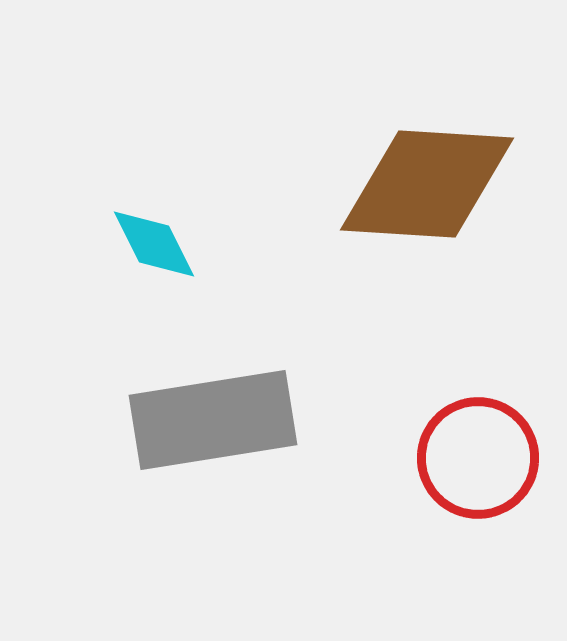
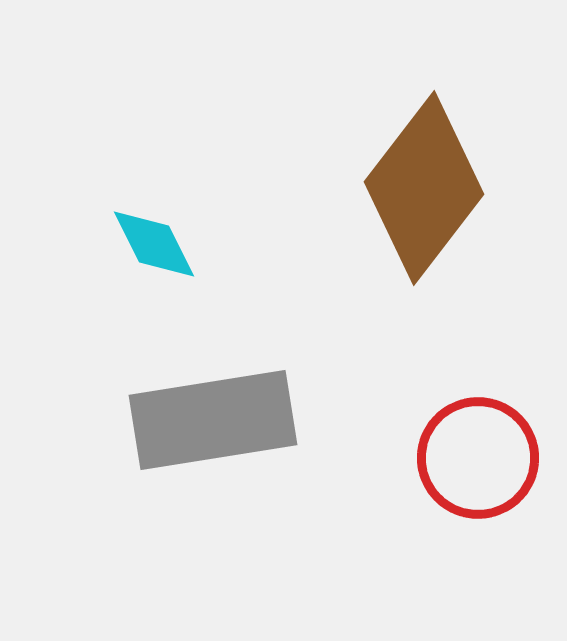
brown diamond: moved 3 px left, 4 px down; rotated 56 degrees counterclockwise
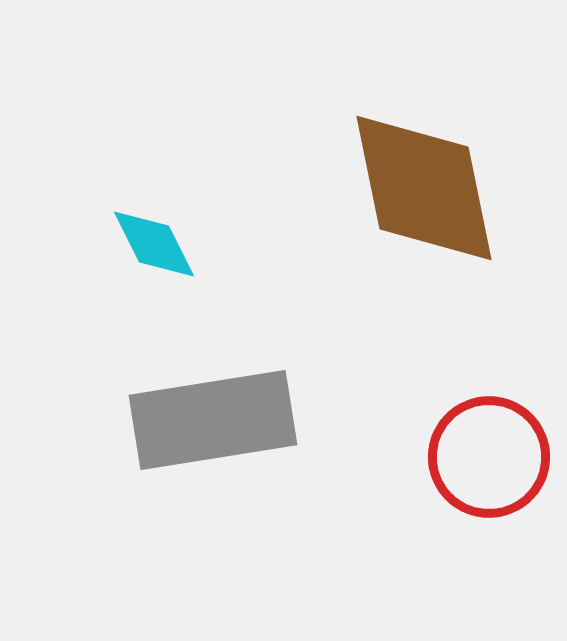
brown diamond: rotated 49 degrees counterclockwise
red circle: moved 11 px right, 1 px up
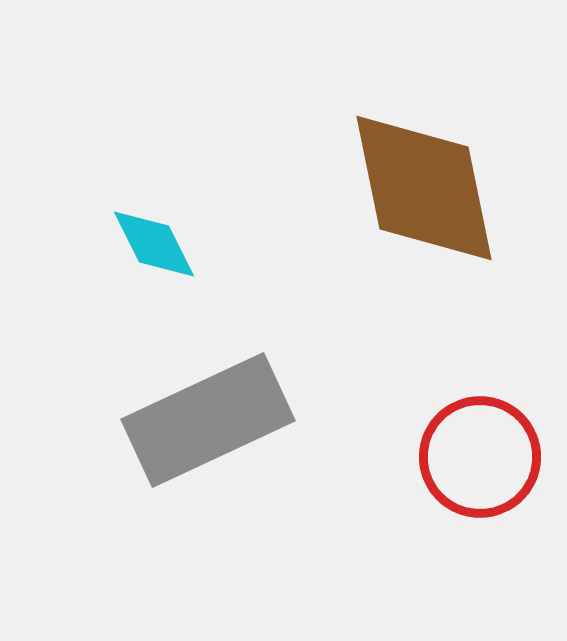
gray rectangle: moved 5 px left; rotated 16 degrees counterclockwise
red circle: moved 9 px left
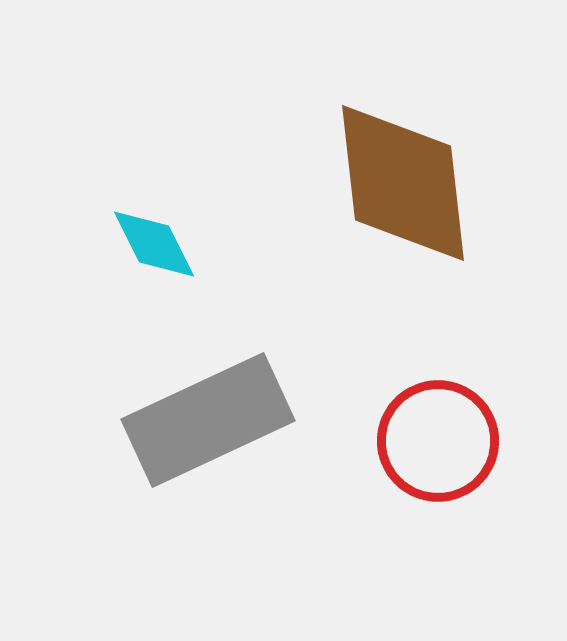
brown diamond: moved 21 px left, 5 px up; rotated 5 degrees clockwise
red circle: moved 42 px left, 16 px up
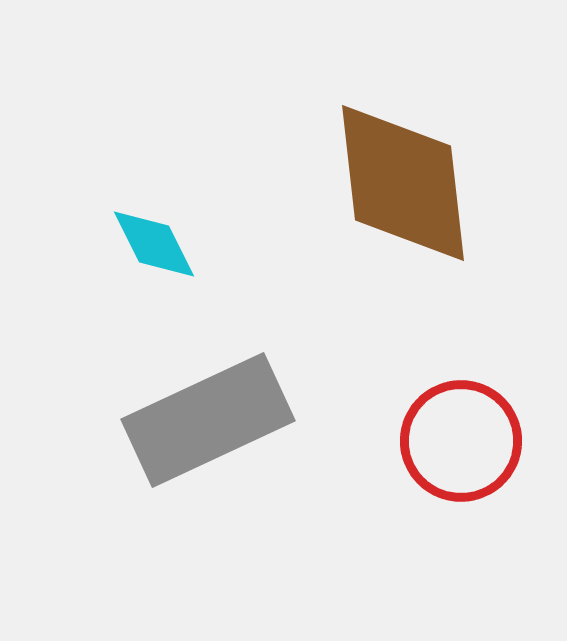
red circle: moved 23 px right
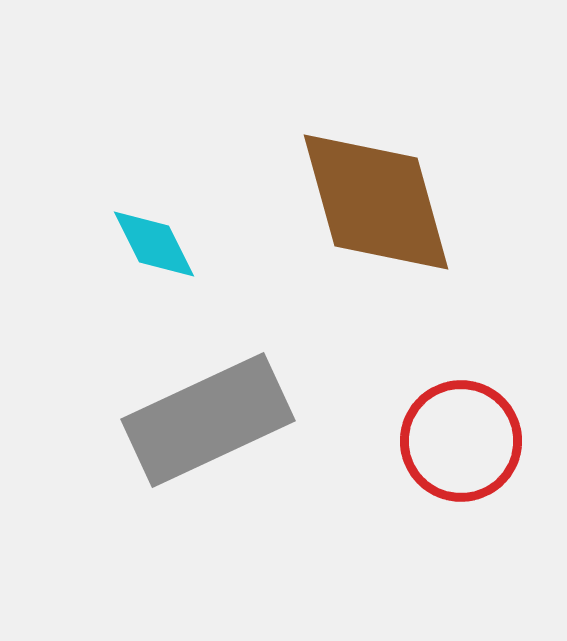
brown diamond: moved 27 px left, 19 px down; rotated 9 degrees counterclockwise
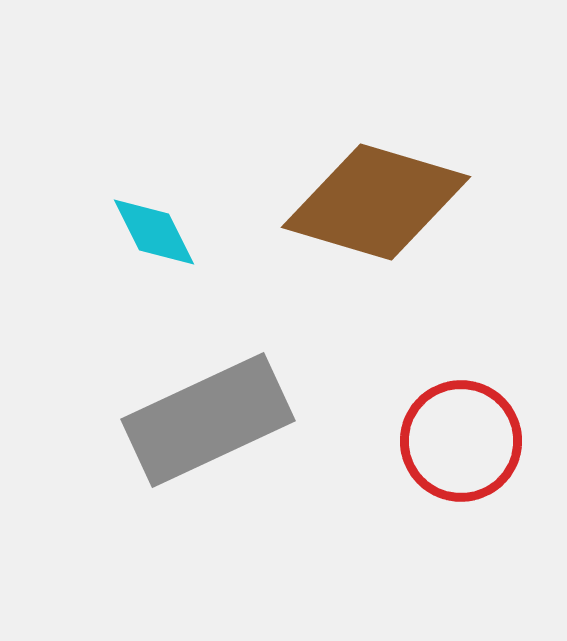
brown diamond: rotated 58 degrees counterclockwise
cyan diamond: moved 12 px up
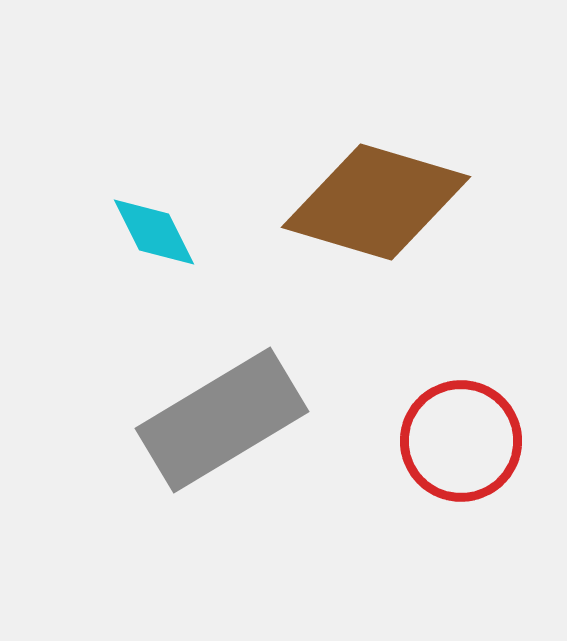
gray rectangle: moved 14 px right; rotated 6 degrees counterclockwise
